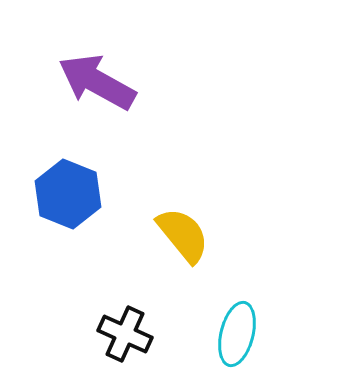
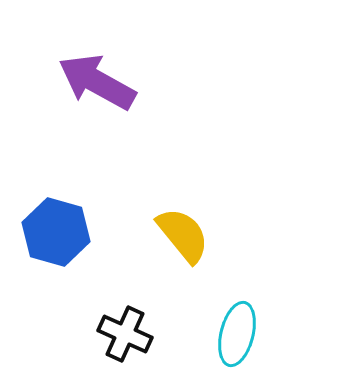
blue hexagon: moved 12 px left, 38 px down; rotated 6 degrees counterclockwise
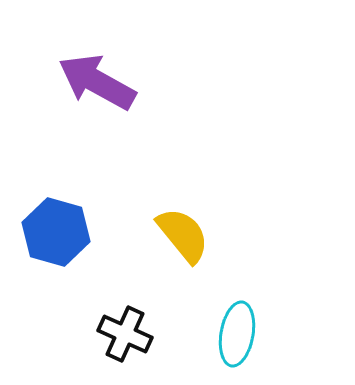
cyan ellipse: rotated 4 degrees counterclockwise
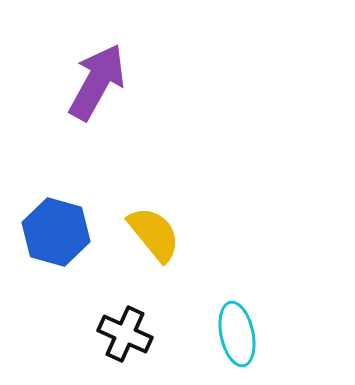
purple arrow: rotated 90 degrees clockwise
yellow semicircle: moved 29 px left, 1 px up
cyan ellipse: rotated 22 degrees counterclockwise
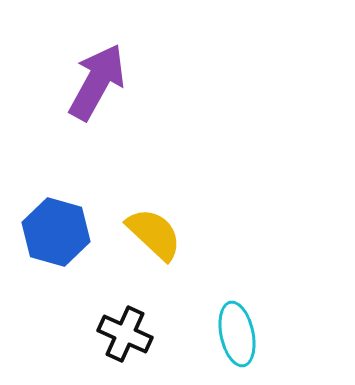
yellow semicircle: rotated 8 degrees counterclockwise
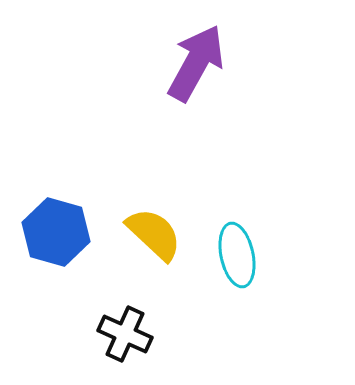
purple arrow: moved 99 px right, 19 px up
cyan ellipse: moved 79 px up
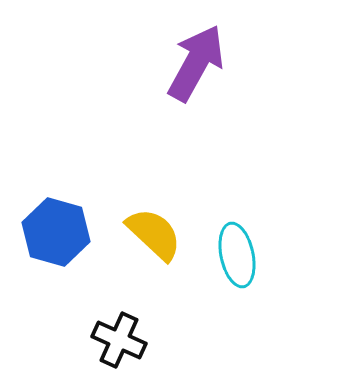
black cross: moved 6 px left, 6 px down
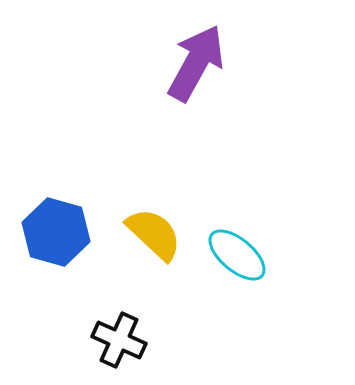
cyan ellipse: rotated 38 degrees counterclockwise
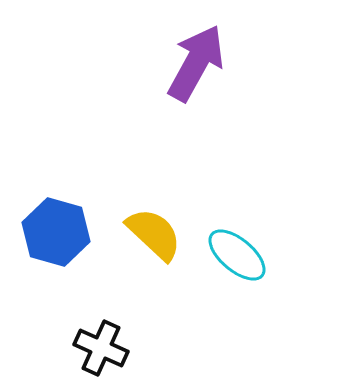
black cross: moved 18 px left, 8 px down
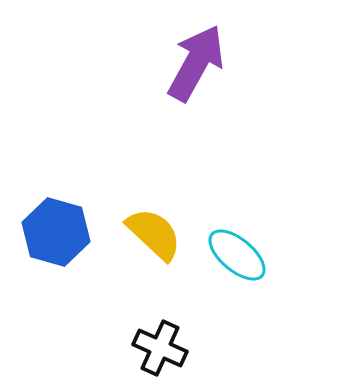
black cross: moved 59 px right
